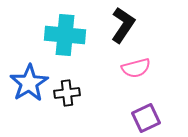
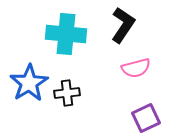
cyan cross: moved 1 px right, 1 px up
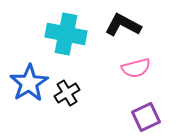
black L-shape: rotated 96 degrees counterclockwise
cyan cross: rotated 6 degrees clockwise
black cross: rotated 25 degrees counterclockwise
purple square: moved 1 px up
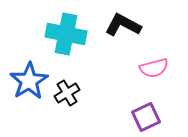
pink semicircle: moved 18 px right
blue star: moved 2 px up
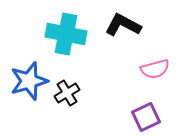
pink semicircle: moved 1 px right, 1 px down
blue star: rotated 15 degrees clockwise
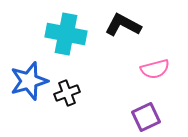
black cross: rotated 10 degrees clockwise
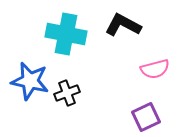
blue star: moved 1 px right; rotated 30 degrees clockwise
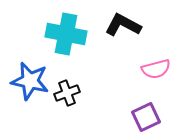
pink semicircle: moved 1 px right
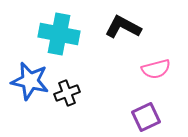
black L-shape: moved 2 px down
cyan cross: moved 7 px left
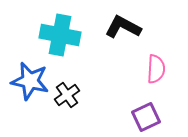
cyan cross: moved 1 px right, 1 px down
pink semicircle: rotated 72 degrees counterclockwise
black cross: moved 2 px down; rotated 15 degrees counterclockwise
